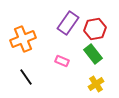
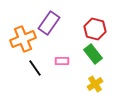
purple rectangle: moved 19 px left
red hexagon: rotated 25 degrees clockwise
pink rectangle: rotated 24 degrees counterclockwise
black line: moved 9 px right, 9 px up
yellow cross: moved 1 px left
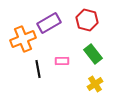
purple rectangle: rotated 25 degrees clockwise
red hexagon: moved 8 px left, 9 px up
black line: moved 3 px right, 1 px down; rotated 24 degrees clockwise
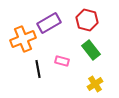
green rectangle: moved 2 px left, 4 px up
pink rectangle: rotated 16 degrees clockwise
